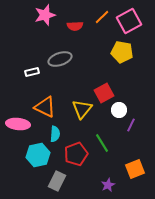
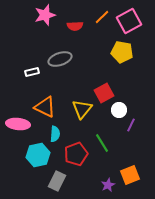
orange square: moved 5 px left, 6 px down
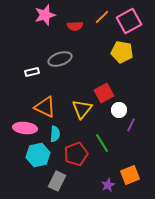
pink ellipse: moved 7 px right, 4 px down
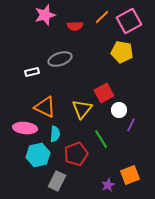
green line: moved 1 px left, 4 px up
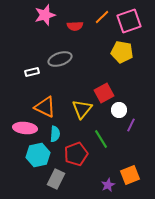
pink square: rotated 10 degrees clockwise
gray rectangle: moved 1 px left, 2 px up
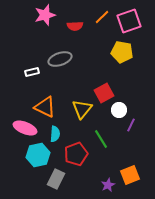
pink ellipse: rotated 15 degrees clockwise
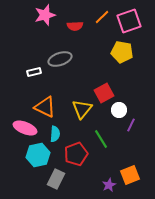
white rectangle: moved 2 px right
purple star: moved 1 px right
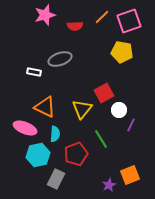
white rectangle: rotated 24 degrees clockwise
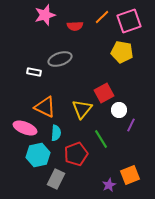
cyan semicircle: moved 1 px right, 1 px up
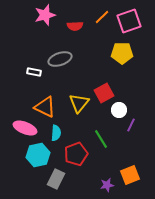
yellow pentagon: moved 1 px down; rotated 10 degrees counterclockwise
yellow triangle: moved 3 px left, 6 px up
purple star: moved 2 px left; rotated 16 degrees clockwise
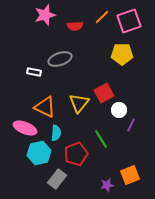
yellow pentagon: moved 1 px down
cyan hexagon: moved 1 px right, 2 px up
gray rectangle: moved 1 px right; rotated 12 degrees clockwise
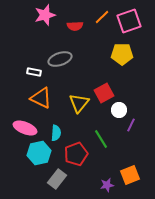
orange triangle: moved 4 px left, 9 px up
